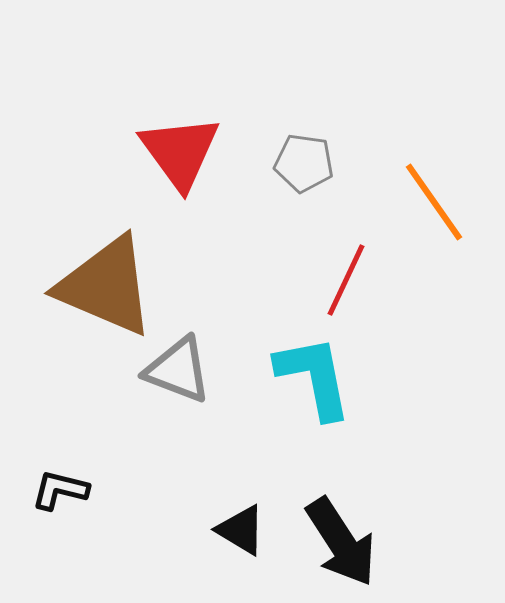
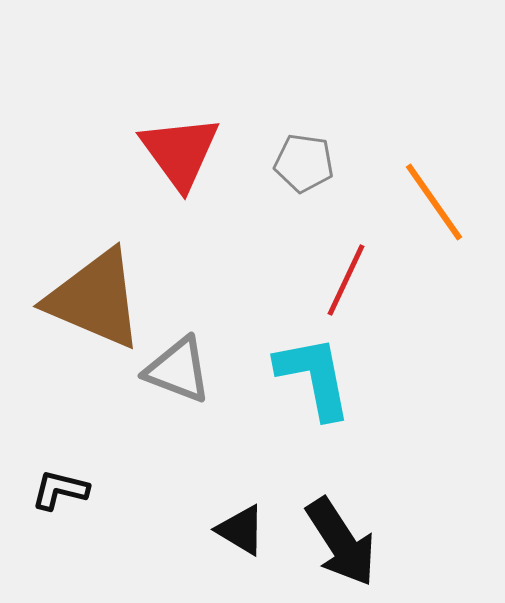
brown triangle: moved 11 px left, 13 px down
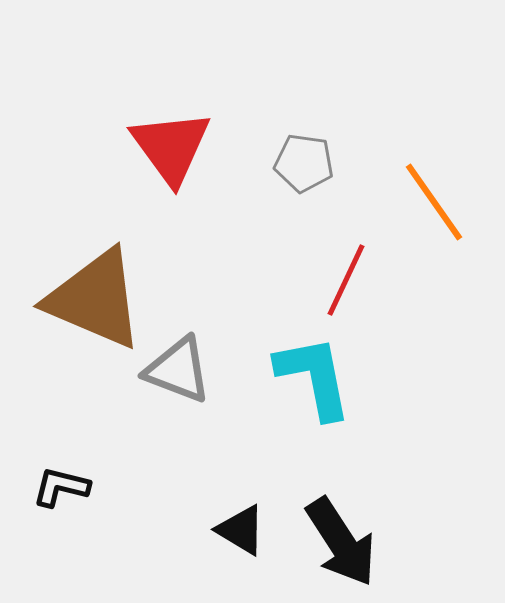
red triangle: moved 9 px left, 5 px up
black L-shape: moved 1 px right, 3 px up
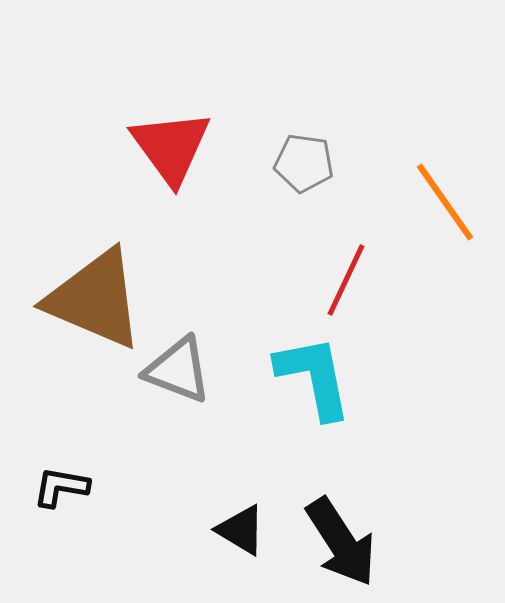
orange line: moved 11 px right
black L-shape: rotated 4 degrees counterclockwise
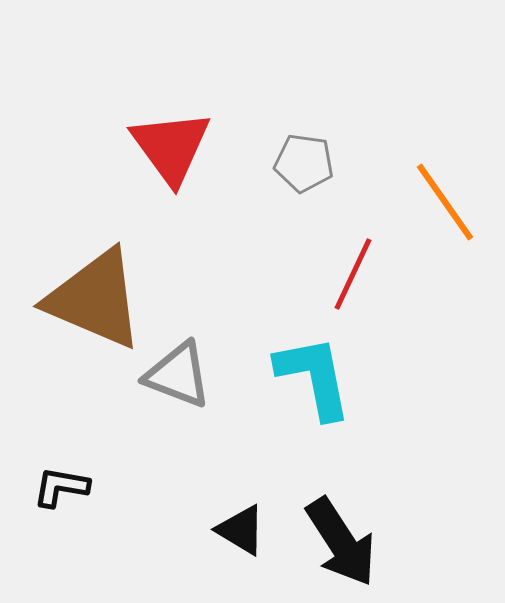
red line: moved 7 px right, 6 px up
gray triangle: moved 5 px down
